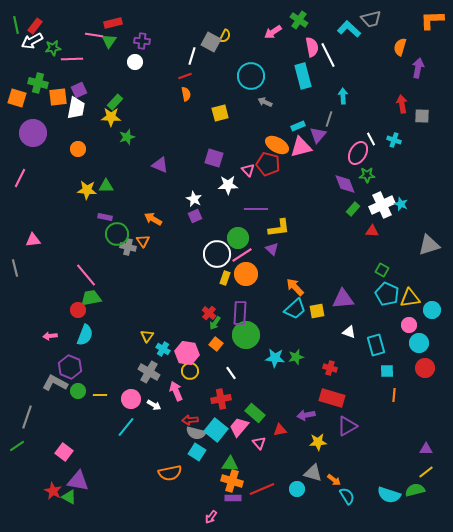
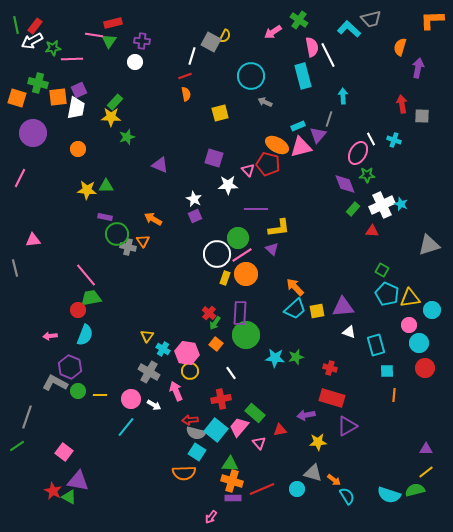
purple triangle at (343, 299): moved 8 px down
orange semicircle at (170, 473): moved 14 px right; rotated 10 degrees clockwise
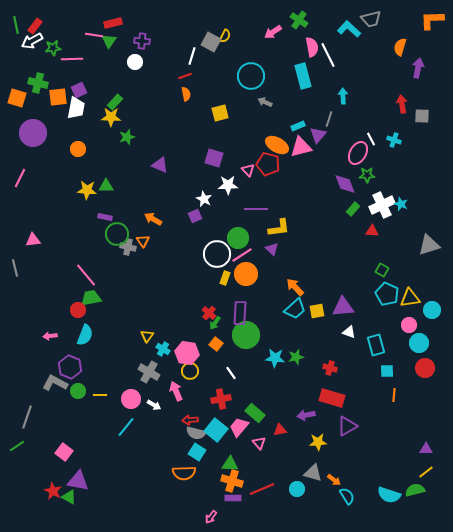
white star at (194, 199): moved 10 px right
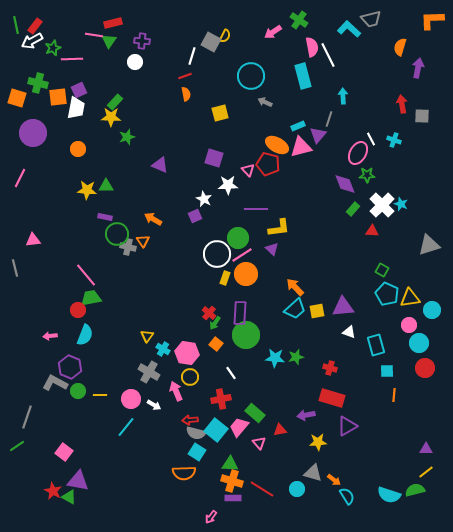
green star at (53, 48): rotated 14 degrees counterclockwise
white cross at (382, 205): rotated 20 degrees counterclockwise
yellow circle at (190, 371): moved 6 px down
red line at (262, 489): rotated 55 degrees clockwise
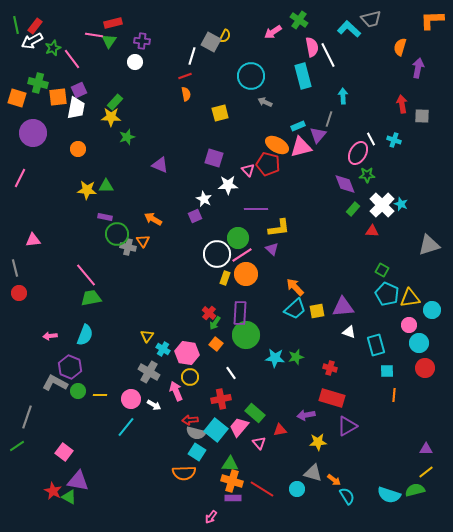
pink line at (72, 59): rotated 55 degrees clockwise
red circle at (78, 310): moved 59 px left, 17 px up
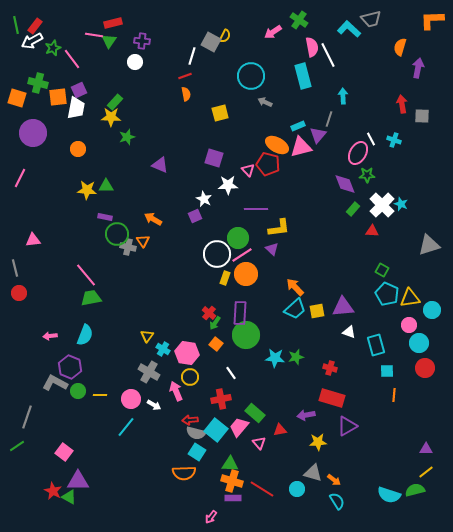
purple triangle at (78, 481): rotated 10 degrees counterclockwise
cyan semicircle at (347, 496): moved 10 px left, 5 px down
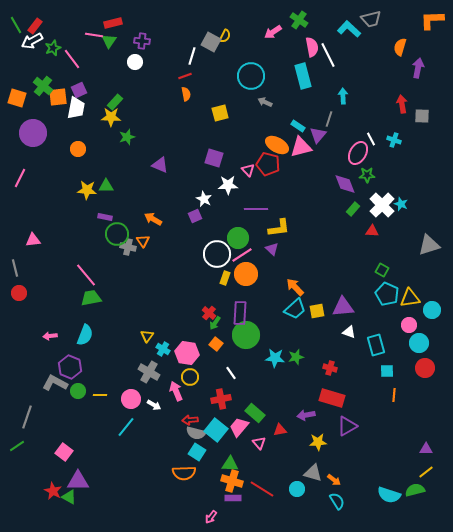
green line at (16, 25): rotated 18 degrees counterclockwise
green cross at (38, 83): moved 5 px right, 3 px down; rotated 24 degrees clockwise
cyan rectangle at (298, 126): rotated 56 degrees clockwise
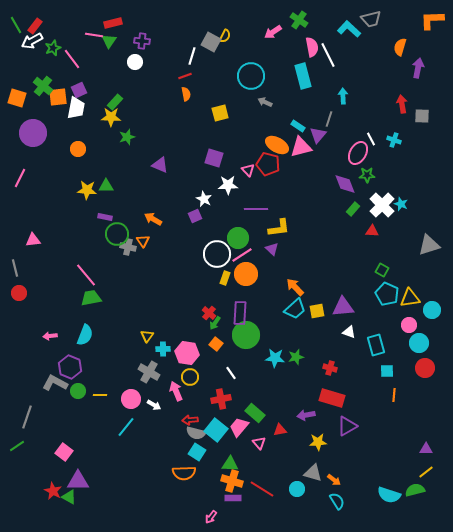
cyan cross at (163, 349): rotated 32 degrees counterclockwise
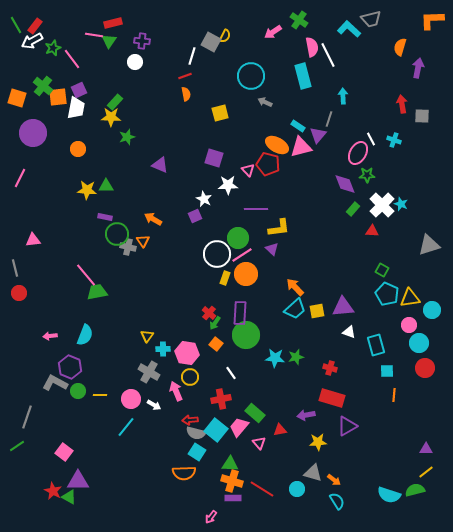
green trapezoid at (91, 298): moved 6 px right, 6 px up
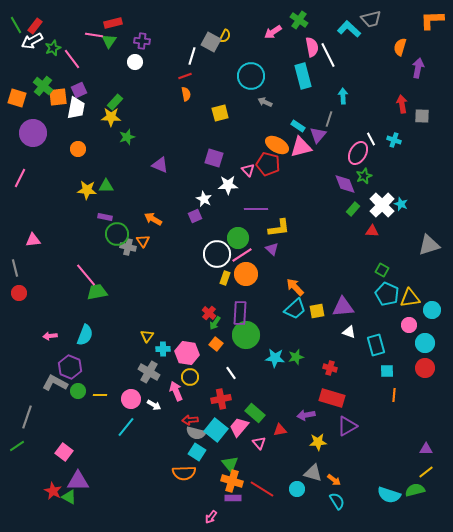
green star at (367, 175): moved 3 px left, 1 px down; rotated 21 degrees counterclockwise
cyan circle at (419, 343): moved 6 px right
green triangle at (230, 464): rotated 48 degrees clockwise
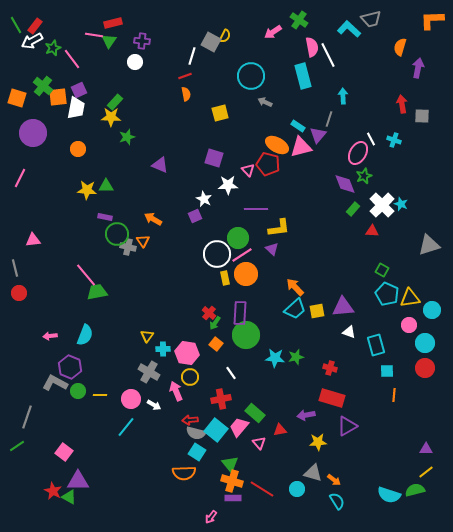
yellow rectangle at (225, 278): rotated 32 degrees counterclockwise
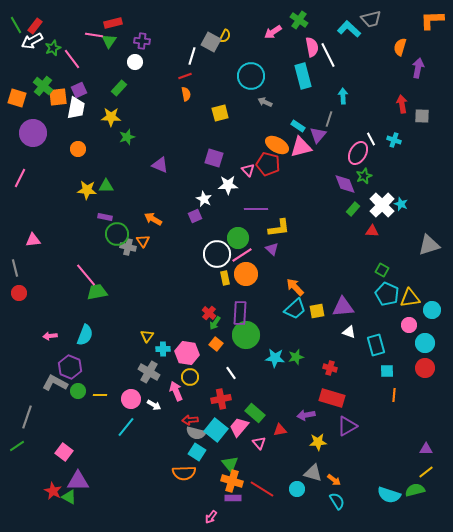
green rectangle at (115, 102): moved 4 px right, 14 px up
